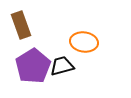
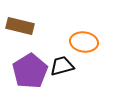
brown rectangle: moved 1 px left, 1 px down; rotated 56 degrees counterclockwise
purple pentagon: moved 3 px left, 5 px down
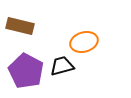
orange ellipse: rotated 24 degrees counterclockwise
purple pentagon: moved 4 px left; rotated 12 degrees counterclockwise
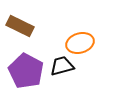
brown rectangle: rotated 12 degrees clockwise
orange ellipse: moved 4 px left, 1 px down
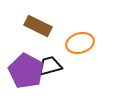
brown rectangle: moved 18 px right
black trapezoid: moved 12 px left
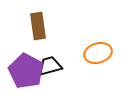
brown rectangle: rotated 56 degrees clockwise
orange ellipse: moved 18 px right, 10 px down
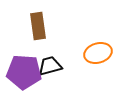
purple pentagon: moved 2 px left, 1 px down; rotated 24 degrees counterclockwise
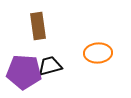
orange ellipse: rotated 12 degrees clockwise
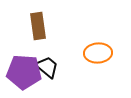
black trapezoid: moved 3 px left, 1 px down; rotated 55 degrees clockwise
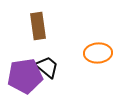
purple pentagon: moved 1 px right, 4 px down; rotated 12 degrees counterclockwise
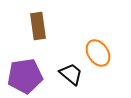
orange ellipse: rotated 60 degrees clockwise
black trapezoid: moved 24 px right, 7 px down
